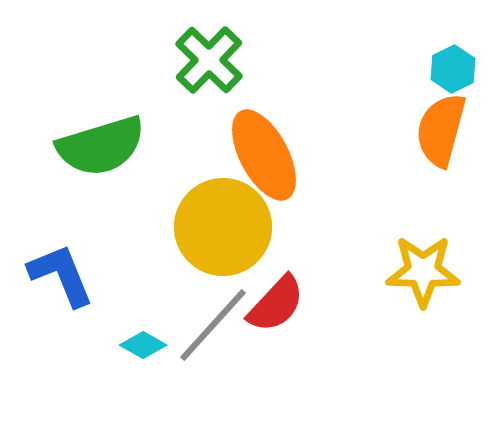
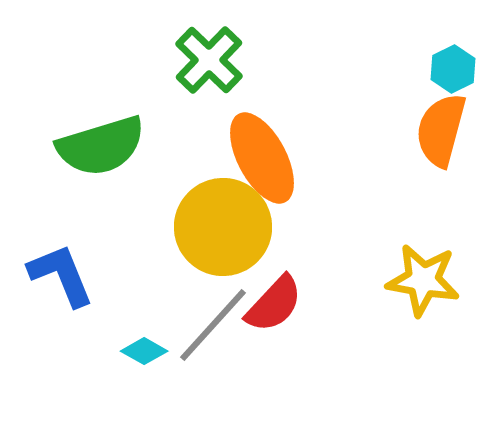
orange ellipse: moved 2 px left, 3 px down
yellow star: moved 9 px down; rotated 8 degrees clockwise
red semicircle: moved 2 px left
cyan diamond: moved 1 px right, 6 px down
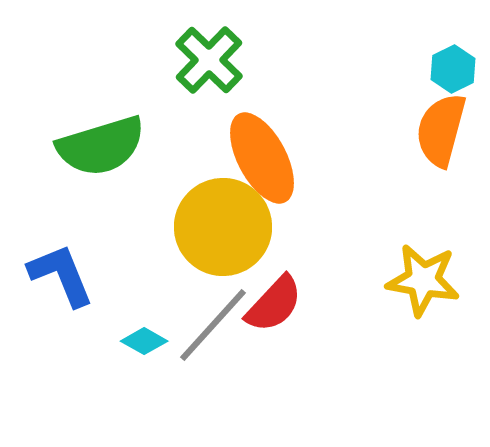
cyan diamond: moved 10 px up
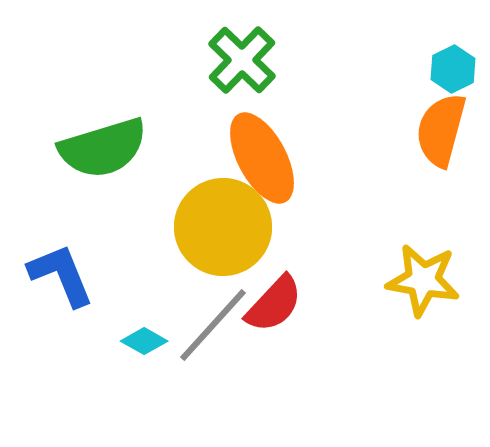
green cross: moved 33 px right
green semicircle: moved 2 px right, 2 px down
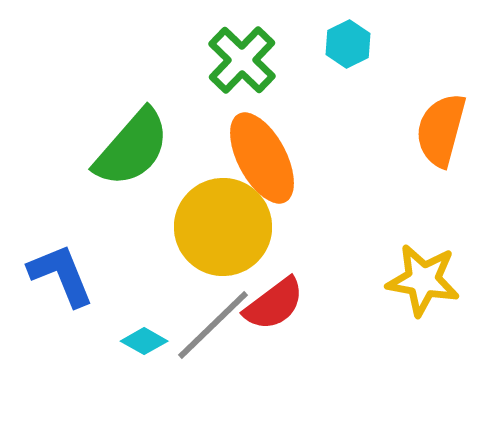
cyan hexagon: moved 105 px left, 25 px up
green semicircle: moved 29 px right; rotated 32 degrees counterclockwise
red semicircle: rotated 10 degrees clockwise
gray line: rotated 4 degrees clockwise
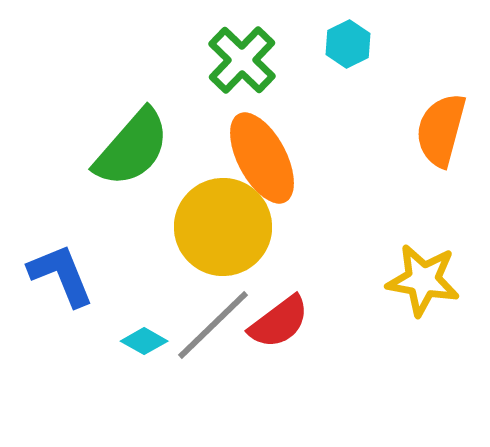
red semicircle: moved 5 px right, 18 px down
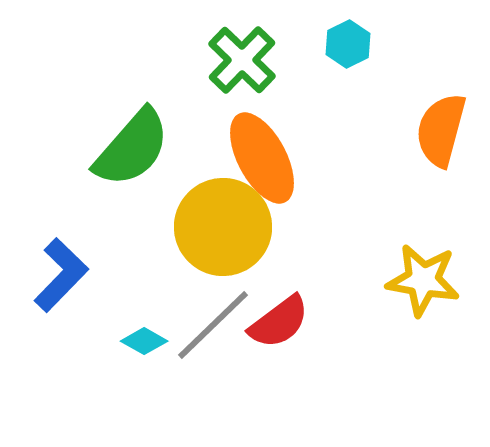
blue L-shape: rotated 66 degrees clockwise
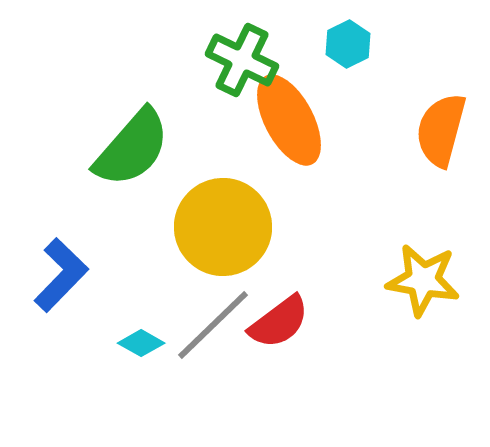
green cross: rotated 18 degrees counterclockwise
orange ellipse: moved 27 px right, 38 px up
cyan diamond: moved 3 px left, 2 px down
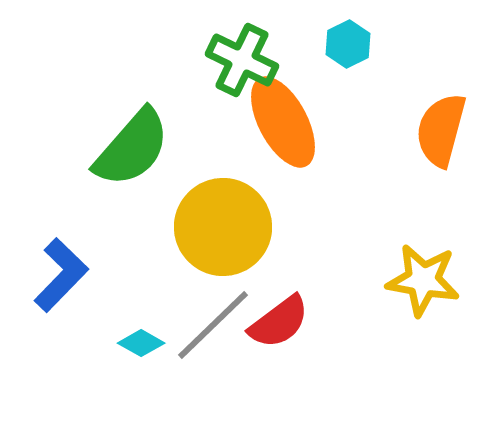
orange ellipse: moved 6 px left, 2 px down
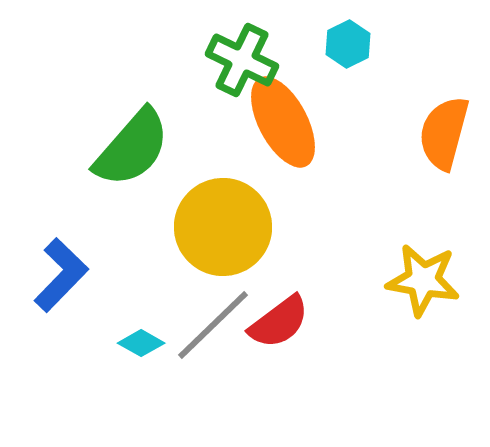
orange semicircle: moved 3 px right, 3 px down
